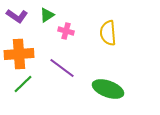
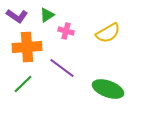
yellow semicircle: rotated 115 degrees counterclockwise
orange cross: moved 8 px right, 7 px up
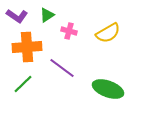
pink cross: moved 3 px right
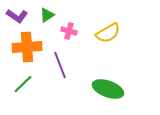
purple line: moved 2 px left, 3 px up; rotated 32 degrees clockwise
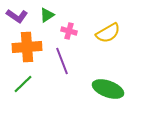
purple line: moved 2 px right, 4 px up
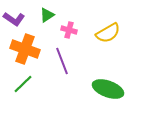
purple L-shape: moved 3 px left, 3 px down
pink cross: moved 1 px up
orange cross: moved 2 px left, 2 px down; rotated 24 degrees clockwise
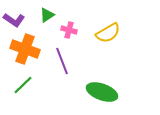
purple L-shape: moved 1 px down
green line: moved 1 px down
green ellipse: moved 6 px left, 3 px down
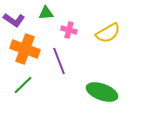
green triangle: moved 1 px left, 2 px up; rotated 28 degrees clockwise
purple line: moved 3 px left
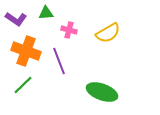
purple L-shape: moved 2 px right, 1 px up
orange cross: moved 1 px right, 2 px down
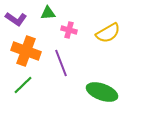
green triangle: moved 2 px right
purple line: moved 2 px right, 2 px down
